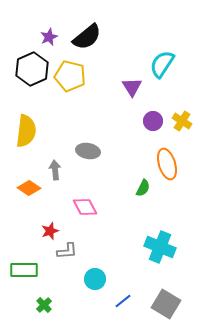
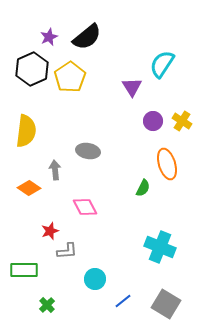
yellow pentagon: moved 1 px down; rotated 24 degrees clockwise
green cross: moved 3 px right
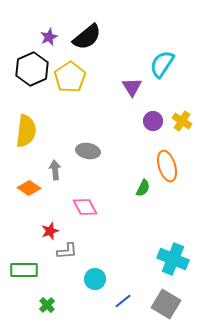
orange ellipse: moved 2 px down
cyan cross: moved 13 px right, 12 px down
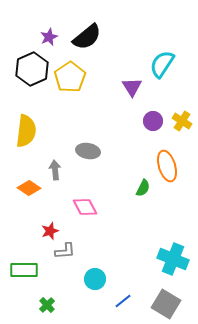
gray L-shape: moved 2 px left
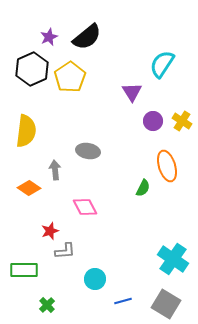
purple triangle: moved 5 px down
cyan cross: rotated 12 degrees clockwise
blue line: rotated 24 degrees clockwise
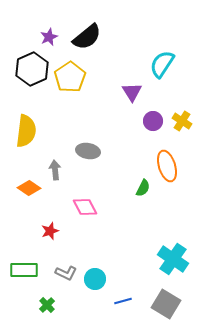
gray L-shape: moved 1 px right, 22 px down; rotated 30 degrees clockwise
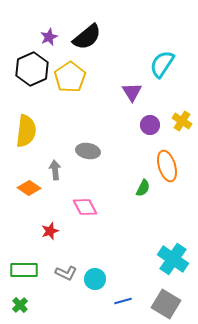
purple circle: moved 3 px left, 4 px down
green cross: moved 27 px left
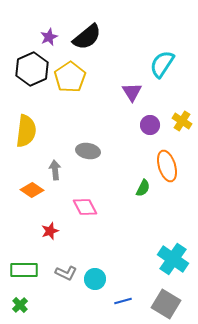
orange diamond: moved 3 px right, 2 px down
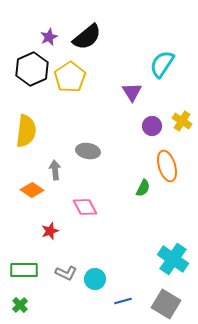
purple circle: moved 2 px right, 1 px down
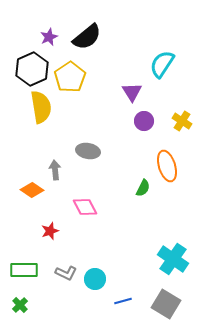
purple circle: moved 8 px left, 5 px up
yellow semicircle: moved 15 px right, 24 px up; rotated 16 degrees counterclockwise
